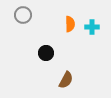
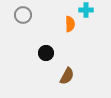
cyan cross: moved 6 px left, 17 px up
brown semicircle: moved 1 px right, 4 px up
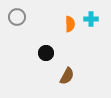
cyan cross: moved 5 px right, 9 px down
gray circle: moved 6 px left, 2 px down
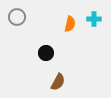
cyan cross: moved 3 px right
orange semicircle: rotated 14 degrees clockwise
brown semicircle: moved 9 px left, 6 px down
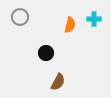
gray circle: moved 3 px right
orange semicircle: moved 1 px down
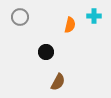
cyan cross: moved 3 px up
black circle: moved 1 px up
